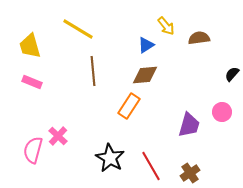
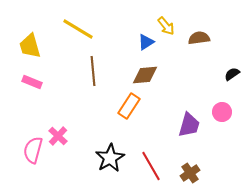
blue triangle: moved 3 px up
black semicircle: rotated 14 degrees clockwise
black star: rotated 12 degrees clockwise
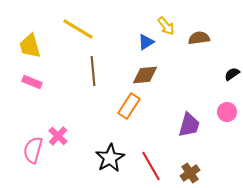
pink circle: moved 5 px right
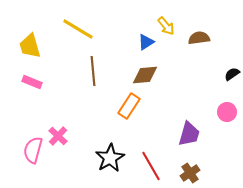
purple trapezoid: moved 9 px down
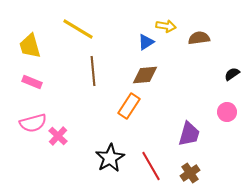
yellow arrow: rotated 42 degrees counterclockwise
pink semicircle: moved 27 px up; rotated 120 degrees counterclockwise
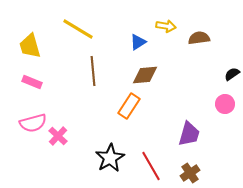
blue triangle: moved 8 px left
pink circle: moved 2 px left, 8 px up
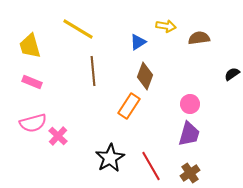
brown diamond: moved 1 px down; rotated 64 degrees counterclockwise
pink circle: moved 35 px left
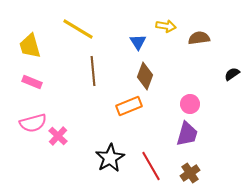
blue triangle: rotated 30 degrees counterclockwise
orange rectangle: rotated 35 degrees clockwise
purple trapezoid: moved 2 px left
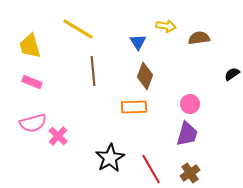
orange rectangle: moved 5 px right, 1 px down; rotated 20 degrees clockwise
red line: moved 3 px down
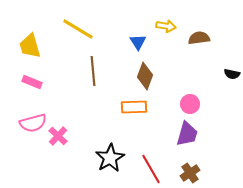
black semicircle: rotated 133 degrees counterclockwise
